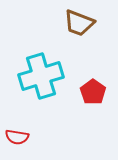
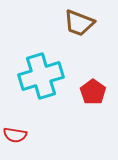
red semicircle: moved 2 px left, 2 px up
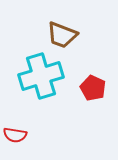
brown trapezoid: moved 17 px left, 12 px down
red pentagon: moved 4 px up; rotated 10 degrees counterclockwise
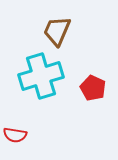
brown trapezoid: moved 5 px left, 4 px up; rotated 92 degrees clockwise
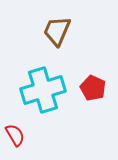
cyan cross: moved 2 px right, 14 px down
red semicircle: rotated 130 degrees counterclockwise
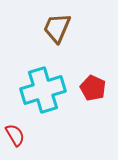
brown trapezoid: moved 3 px up
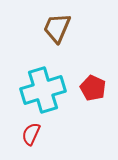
red semicircle: moved 16 px right, 1 px up; rotated 125 degrees counterclockwise
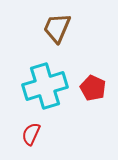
cyan cross: moved 2 px right, 4 px up
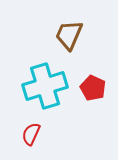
brown trapezoid: moved 12 px right, 7 px down
